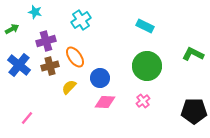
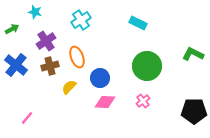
cyan rectangle: moved 7 px left, 3 px up
purple cross: rotated 18 degrees counterclockwise
orange ellipse: moved 2 px right; rotated 15 degrees clockwise
blue cross: moved 3 px left
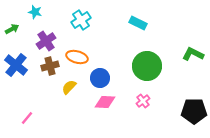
orange ellipse: rotated 55 degrees counterclockwise
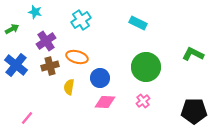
green circle: moved 1 px left, 1 px down
yellow semicircle: rotated 35 degrees counterclockwise
